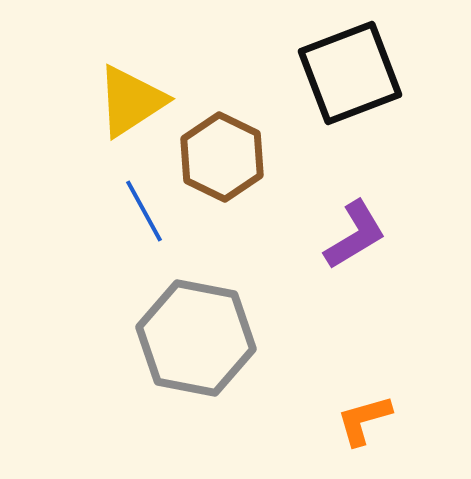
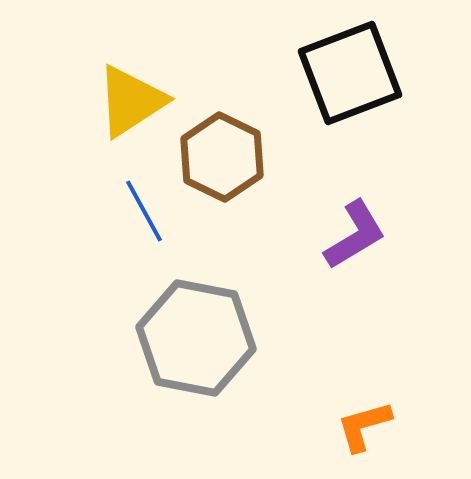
orange L-shape: moved 6 px down
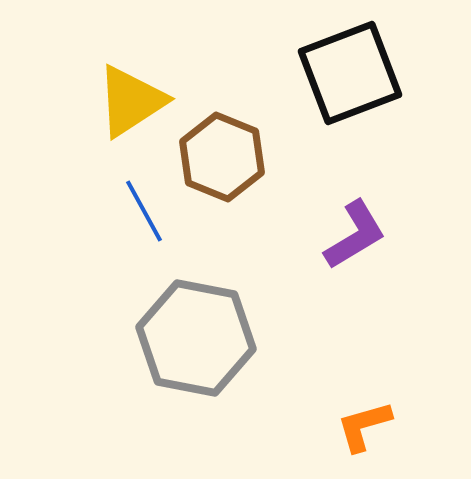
brown hexagon: rotated 4 degrees counterclockwise
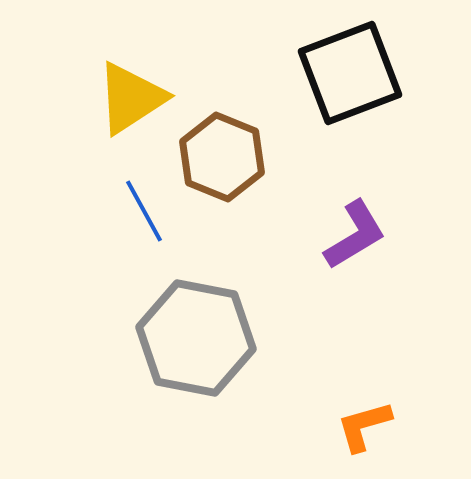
yellow triangle: moved 3 px up
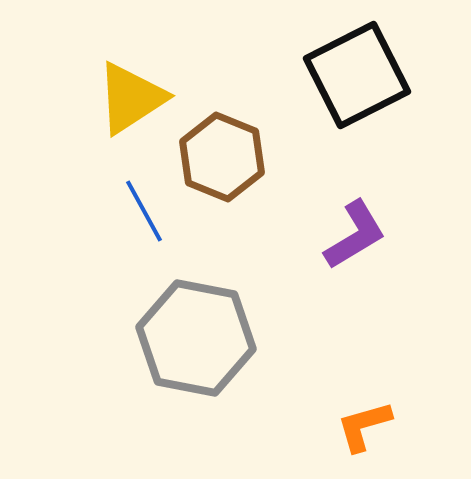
black square: moved 7 px right, 2 px down; rotated 6 degrees counterclockwise
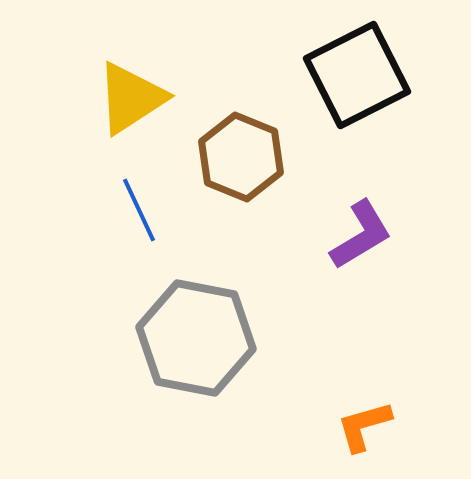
brown hexagon: moved 19 px right
blue line: moved 5 px left, 1 px up; rotated 4 degrees clockwise
purple L-shape: moved 6 px right
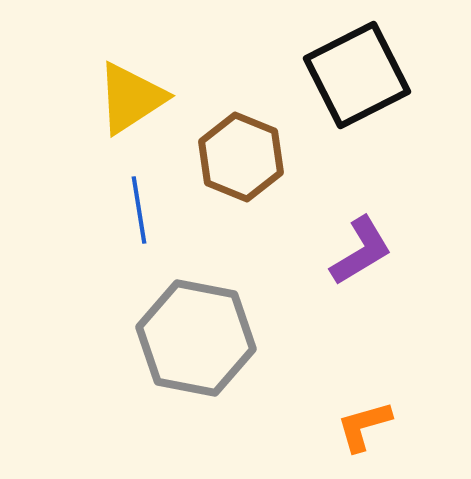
blue line: rotated 16 degrees clockwise
purple L-shape: moved 16 px down
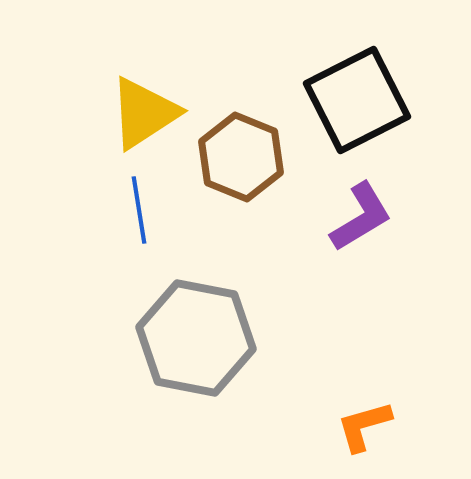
black square: moved 25 px down
yellow triangle: moved 13 px right, 15 px down
purple L-shape: moved 34 px up
